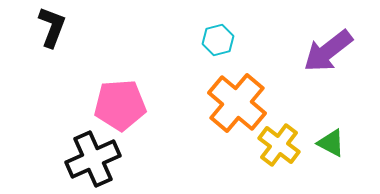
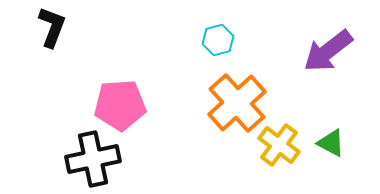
orange cross: rotated 8 degrees clockwise
black cross: rotated 12 degrees clockwise
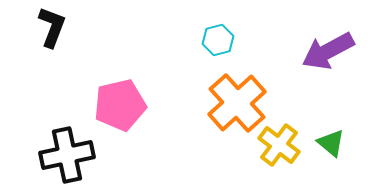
purple arrow: rotated 10 degrees clockwise
pink pentagon: rotated 9 degrees counterclockwise
green triangle: rotated 12 degrees clockwise
black cross: moved 26 px left, 4 px up
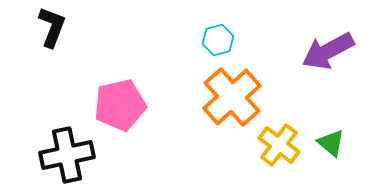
orange cross: moved 5 px left, 6 px up
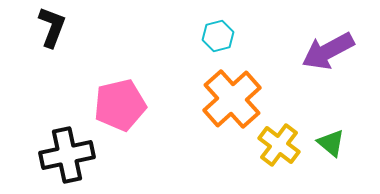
cyan hexagon: moved 4 px up
orange cross: moved 2 px down
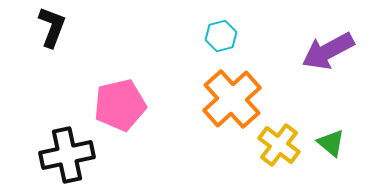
cyan hexagon: moved 3 px right
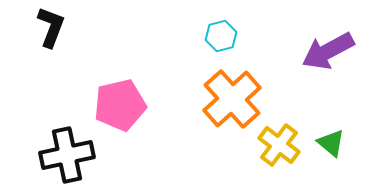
black L-shape: moved 1 px left
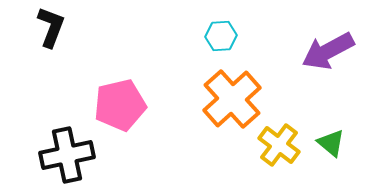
cyan hexagon: rotated 12 degrees clockwise
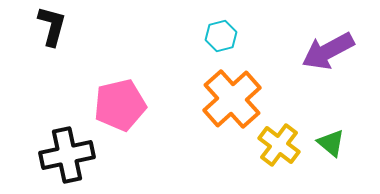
black L-shape: moved 1 px right, 1 px up; rotated 6 degrees counterclockwise
cyan hexagon: rotated 12 degrees counterclockwise
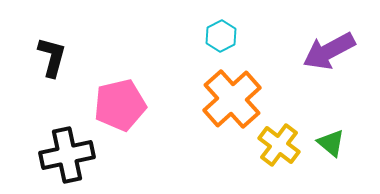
black L-shape: moved 31 px down
cyan hexagon: rotated 12 degrees counterclockwise
purple arrow: moved 1 px right
